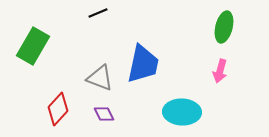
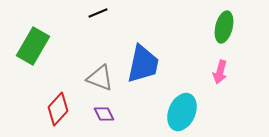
pink arrow: moved 1 px down
cyan ellipse: rotated 69 degrees counterclockwise
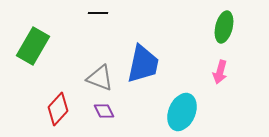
black line: rotated 24 degrees clockwise
purple diamond: moved 3 px up
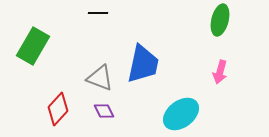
green ellipse: moved 4 px left, 7 px up
cyan ellipse: moved 1 px left, 2 px down; rotated 30 degrees clockwise
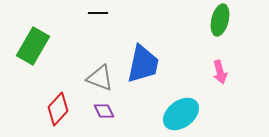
pink arrow: rotated 30 degrees counterclockwise
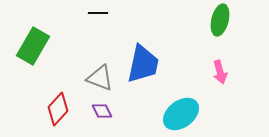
purple diamond: moved 2 px left
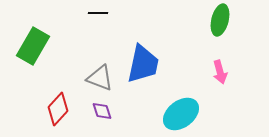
purple diamond: rotated 10 degrees clockwise
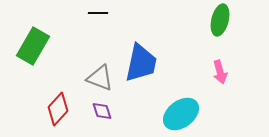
blue trapezoid: moved 2 px left, 1 px up
